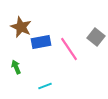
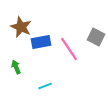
gray square: rotated 12 degrees counterclockwise
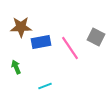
brown star: rotated 25 degrees counterclockwise
pink line: moved 1 px right, 1 px up
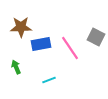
blue rectangle: moved 2 px down
cyan line: moved 4 px right, 6 px up
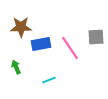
gray square: rotated 30 degrees counterclockwise
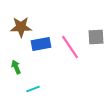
pink line: moved 1 px up
cyan line: moved 16 px left, 9 px down
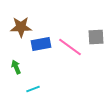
pink line: rotated 20 degrees counterclockwise
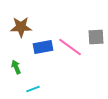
blue rectangle: moved 2 px right, 3 px down
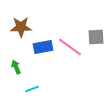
cyan line: moved 1 px left
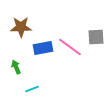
blue rectangle: moved 1 px down
